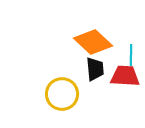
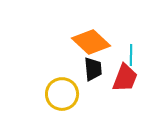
orange diamond: moved 2 px left
black trapezoid: moved 2 px left
red trapezoid: moved 2 px down; rotated 108 degrees clockwise
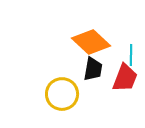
black trapezoid: rotated 15 degrees clockwise
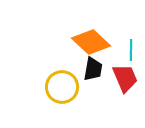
cyan line: moved 5 px up
red trapezoid: rotated 44 degrees counterclockwise
yellow circle: moved 7 px up
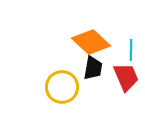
black trapezoid: moved 1 px up
red trapezoid: moved 1 px right, 1 px up
